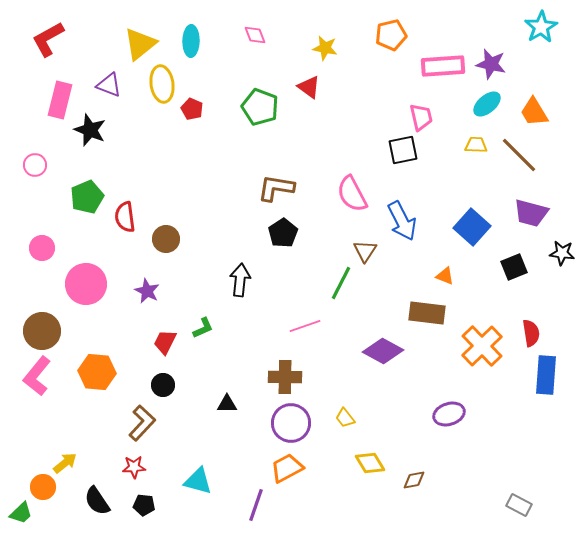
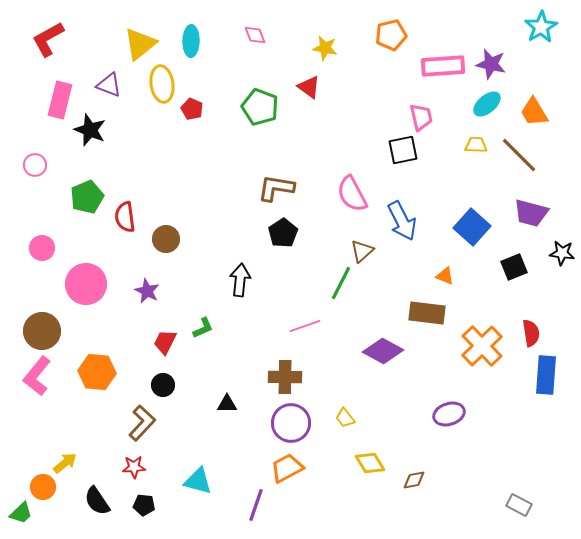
brown triangle at (365, 251): moved 3 px left; rotated 15 degrees clockwise
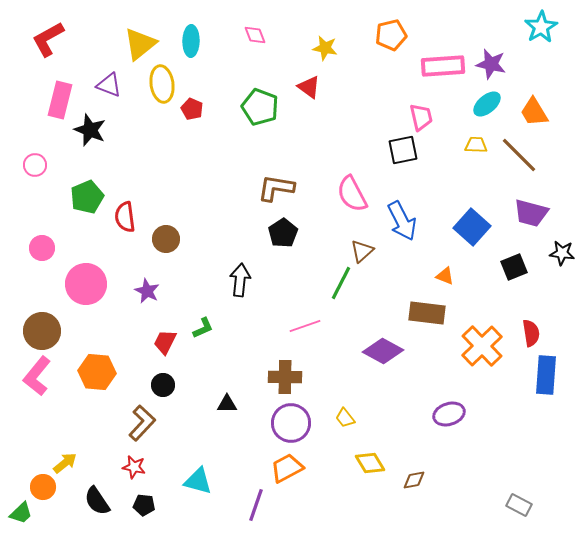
red star at (134, 467): rotated 15 degrees clockwise
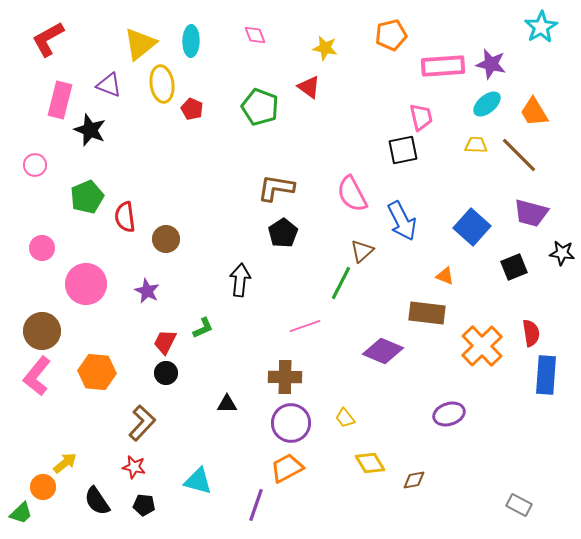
purple diamond at (383, 351): rotated 6 degrees counterclockwise
black circle at (163, 385): moved 3 px right, 12 px up
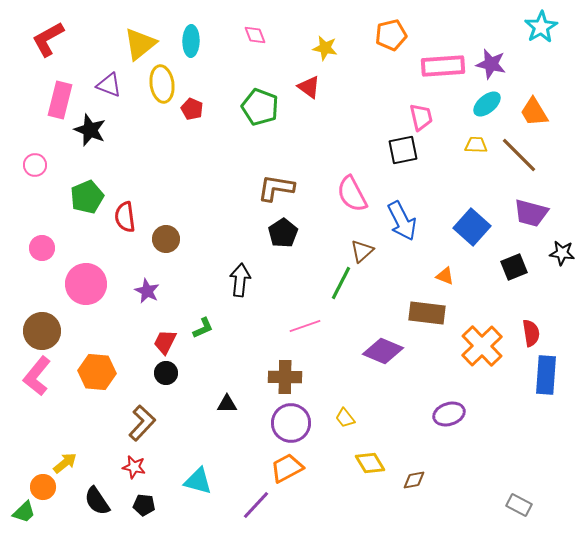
purple line at (256, 505): rotated 24 degrees clockwise
green trapezoid at (21, 513): moved 3 px right, 1 px up
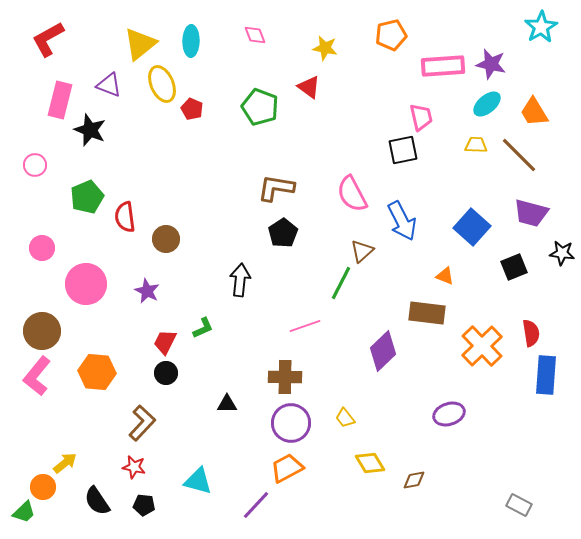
yellow ellipse at (162, 84): rotated 15 degrees counterclockwise
purple diamond at (383, 351): rotated 66 degrees counterclockwise
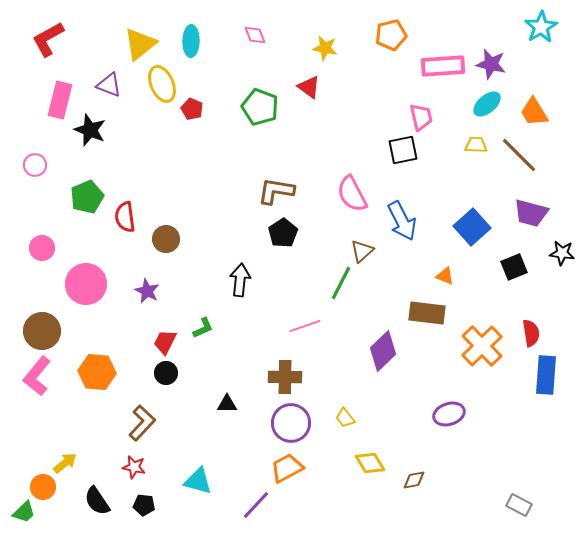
brown L-shape at (276, 188): moved 3 px down
blue square at (472, 227): rotated 6 degrees clockwise
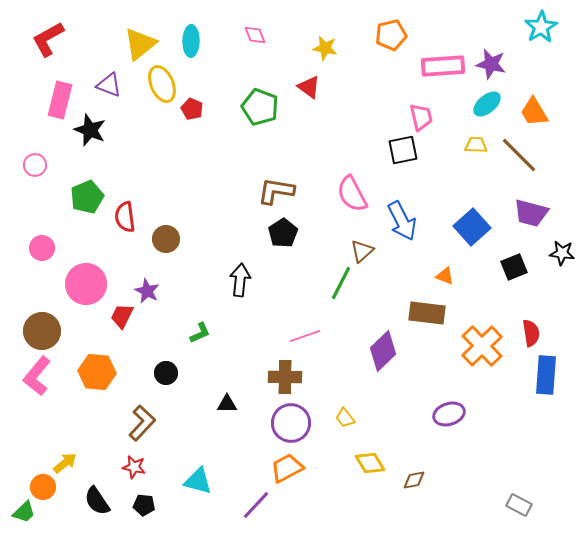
pink line at (305, 326): moved 10 px down
green L-shape at (203, 328): moved 3 px left, 5 px down
red trapezoid at (165, 342): moved 43 px left, 26 px up
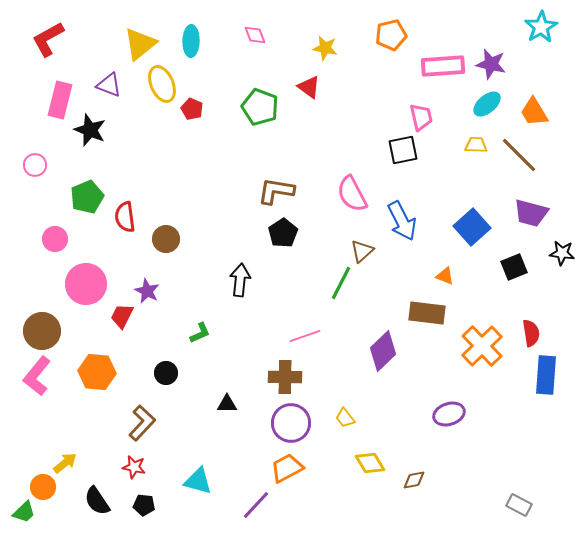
pink circle at (42, 248): moved 13 px right, 9 px up
